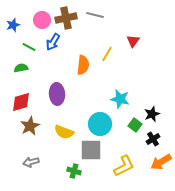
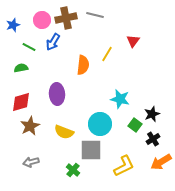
green cross: moved 1 px left, 1 px up; rotated 24 degrees clockwise
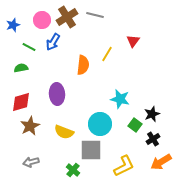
brown cross: moved 1 px right, 1 px up; rotated 20 degrees counterclockwise
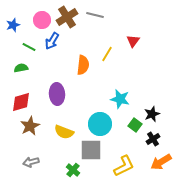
blue arrow: moved 1 px left, 1 px up
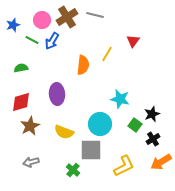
green line: moved 3 px right, 7 px up
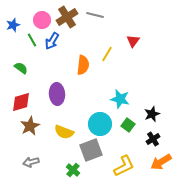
green line: rotated 32 degrees clockwise
green semicircle: rotated 48 degrees clockwise
green square: moved 7 px left
gray square: rotated 20 degrees counterclockwise
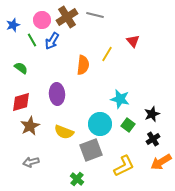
red triangle: rotated 16 degrees counterclockwise
green cross: moved 4 px right, 9 px down
